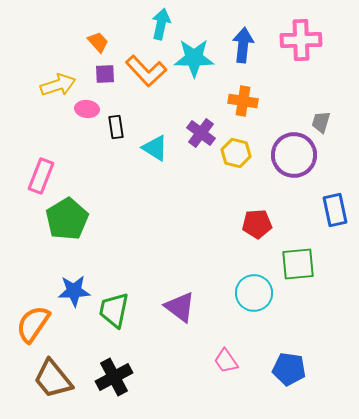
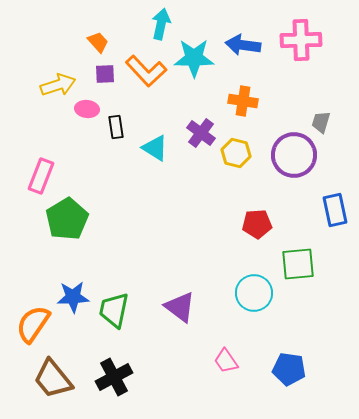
blue arrow: rotated 88 degrees counterclockwise
blue star: moved 1 px left, 6 px down
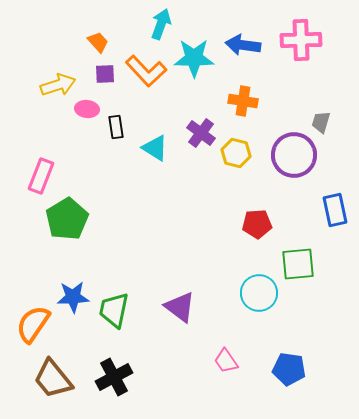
cyan arrow: rotated 8 degrees clockwise
cyan circle: moved 5 px right
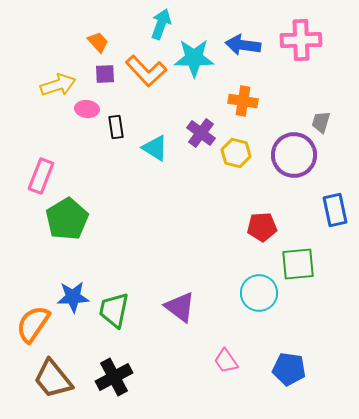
red pentagon: moved 5 px right, 3 px down
